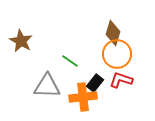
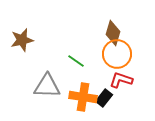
brown star: moved 1 px right, 1 px up; rotated 30 degrees clockwise
green line: moved 6 px right
black rectangle: moved 9 px right, 15 px down
orange cross: rotated 16 degrees clockwise
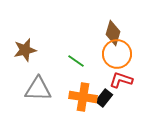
brown star: moved 3 px right, 10 px down
gray triangle: moved 9 px left, 3 px down
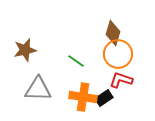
orange circle: moved 1 px right
black rectangle: rotated 18 degrees clockwise
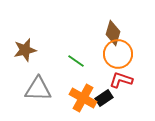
orange cross: moved 1 px down; rotated 20 degrees clockwise
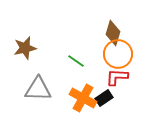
brown star: moved 2 px up
red L-shape: moved 4 px left, 3 px up; rotated 15 degrees counterclockwise
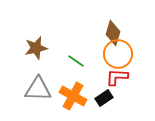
brown star: moved 11 px right
orange cross: moved 10 px left, 2 px up
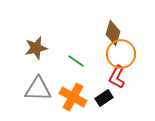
orange circle: moved 3 px right
red L-shape: rotated 65 degrees counterclockwise
orange cross: moved 1 px down
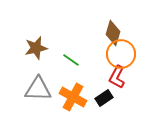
green line: moved 5 px left, 1 px up
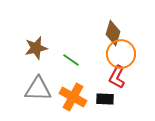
black rectangle: moved 1 px right, 1 px down; rotated 36 degrees clockwise
